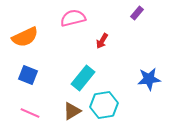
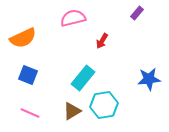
orange semicircle: moved 2 px left, 1 px down
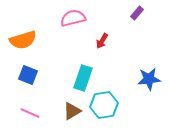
orange semicircle: moved 2 px down; rotated 8 degrees clockwise
cyan rectangle: rotated 20 degrees counterclockwise
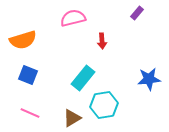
red arrow: rotated 35 degrees counterclockwise
cyan rectangle: rotated 20 degrees clockwise
brown triangle: moved 7 px down
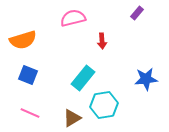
blue star: moved 3 px left
